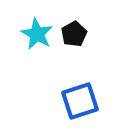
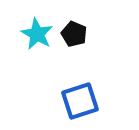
black pentagon: rotated 20 degrees counterclockwise
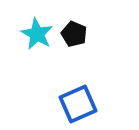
blue square: moved 2 px left, 3 px down; rotated 6 degrees counterclockwise
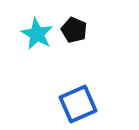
black pentagon: moved 4 px up
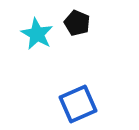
black pentagon: moved 3 px right, 7 px up
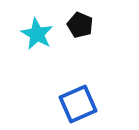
black pentagon: moved 3 px right, 2 px down
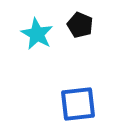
blue square: rotated 18 degrees clockwise
